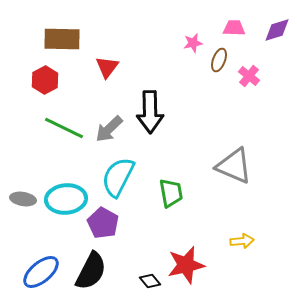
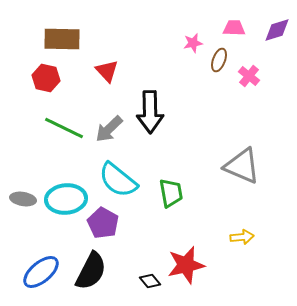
red triangle: moved 4 px down; rotated 20 degrees counterclockwise
red hexagon: moved 1 px right, 2 px up; rotated 20 degrees counterclockwise
gray triangle: moved 8 px right
cyan semicircle: moved 3 px down; rotated 78 degrees counterclockwise
yellow arrow: moved 4 px up
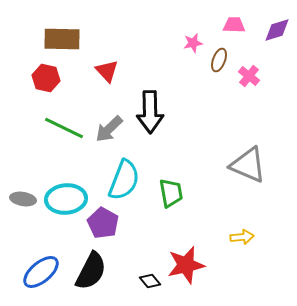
pink trapezoid: moved 3 px up
gray triangle: moved 6 px right, 1 px up
cyan semicircle: moved 6 px right; rotated 108 degrees counterclockwise
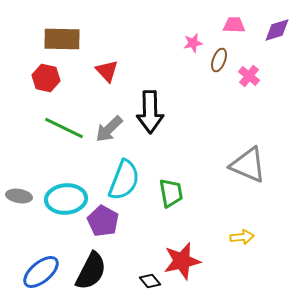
gray ellipse: moved 4 px left, 3 px up
purple pentagon: moved 2 px up
red star: moved 4 px left, 4 px up
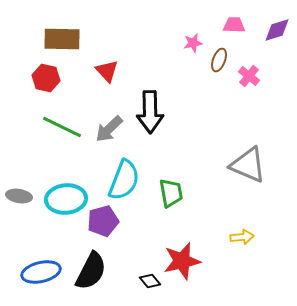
green line: moved 2 px left, 1 px up
purple pentagon: rotated 28 degrees clockwise
blue ellipse: rotated 27 degrees clockwise
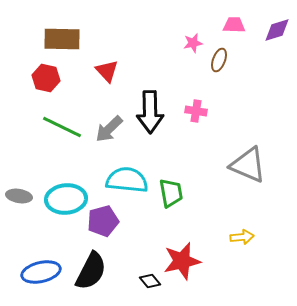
pink cross: moved 53 px left, 35 px down; rotated 30 degrees counterclockwise
cyan semicircle: moved 3 px right; rotated 105 degrees counterclockwise
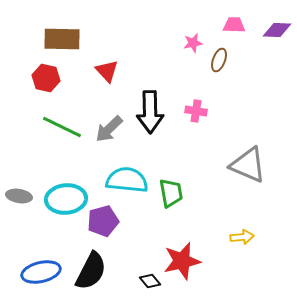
purple diamond: rotated 20 degrees clockwise
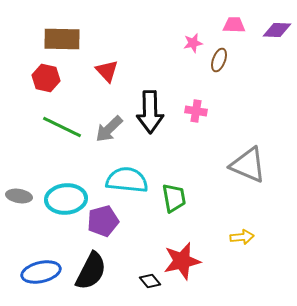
green trapezoid: moved 3 px right, 5 px down
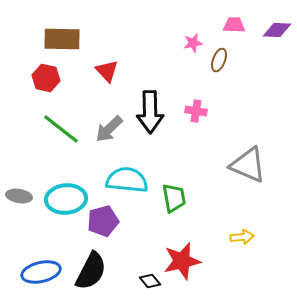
green line: moved 1 px left, 2 px down; rotated 12 degrees clockwise
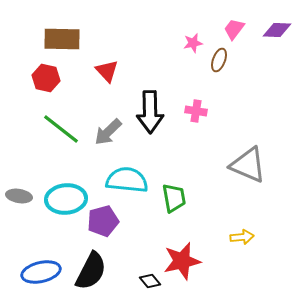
pink trapezoid: moved 4 px down; rotated 55 degrees counterclockwise
gray arrow: moved 1 px left, 3 px down
